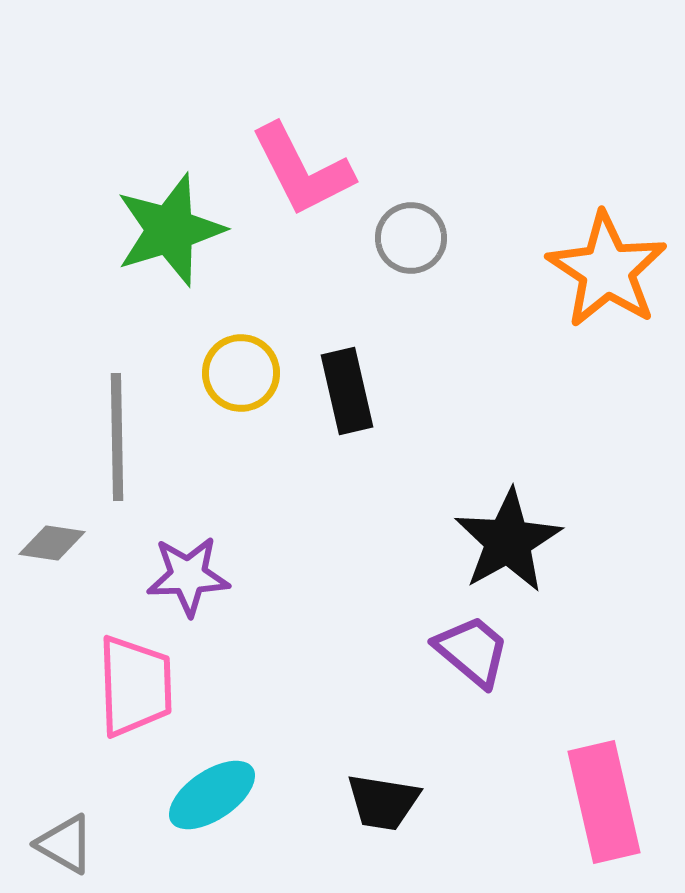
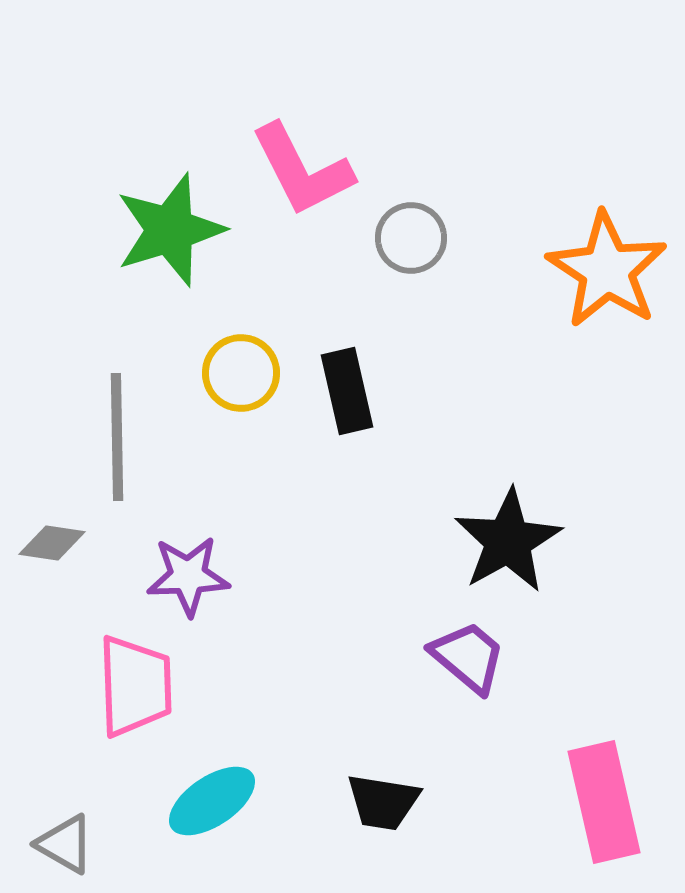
purple trapezoid: moved 4 px left, 6 px down
cyan ellipse: moved 6 px down
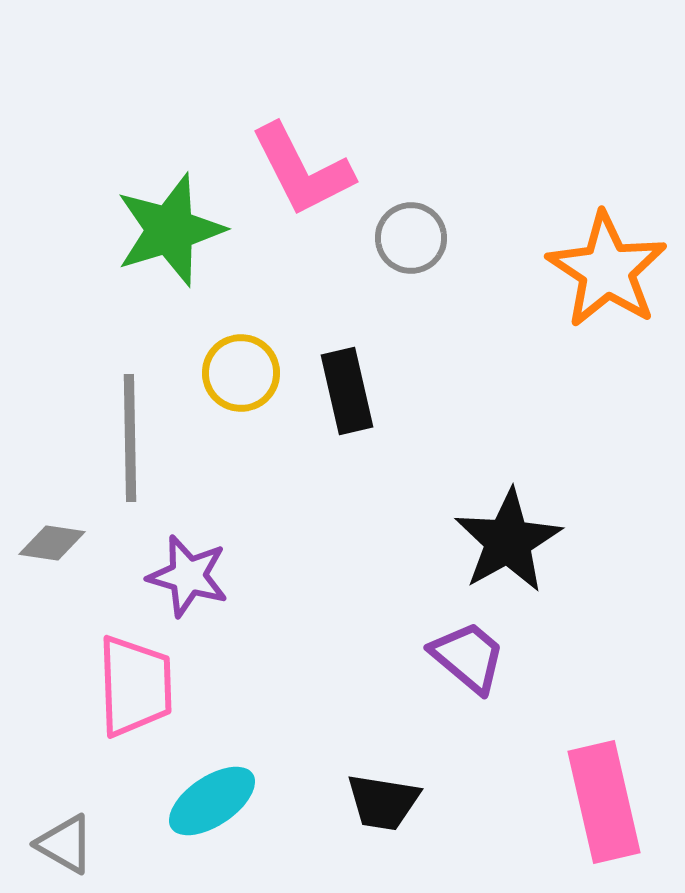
gray line: moved 13 px right, 1 px down
purple star: rotated 18 degrees clockwise
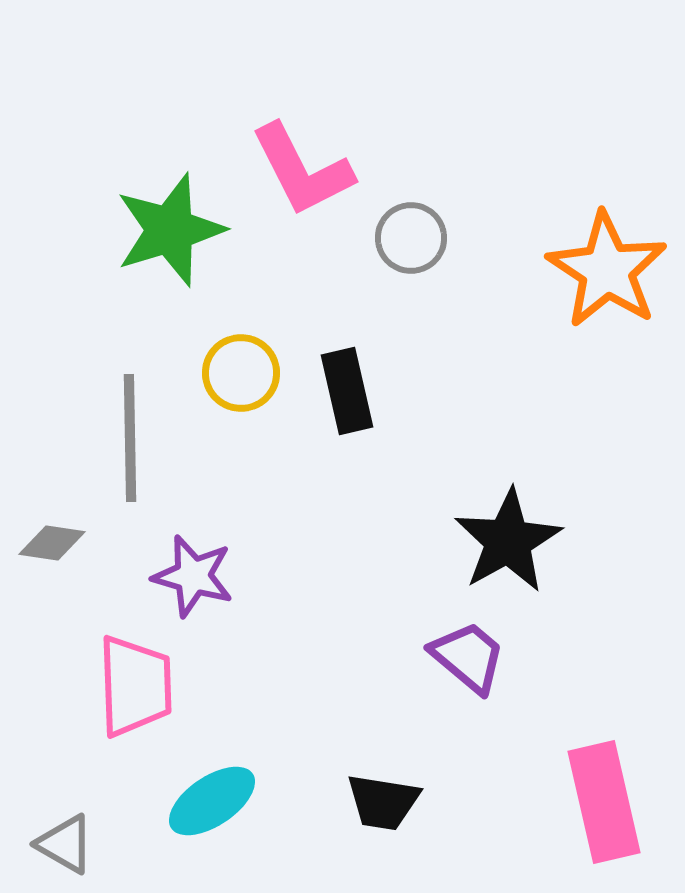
purple star: moved 5 px right
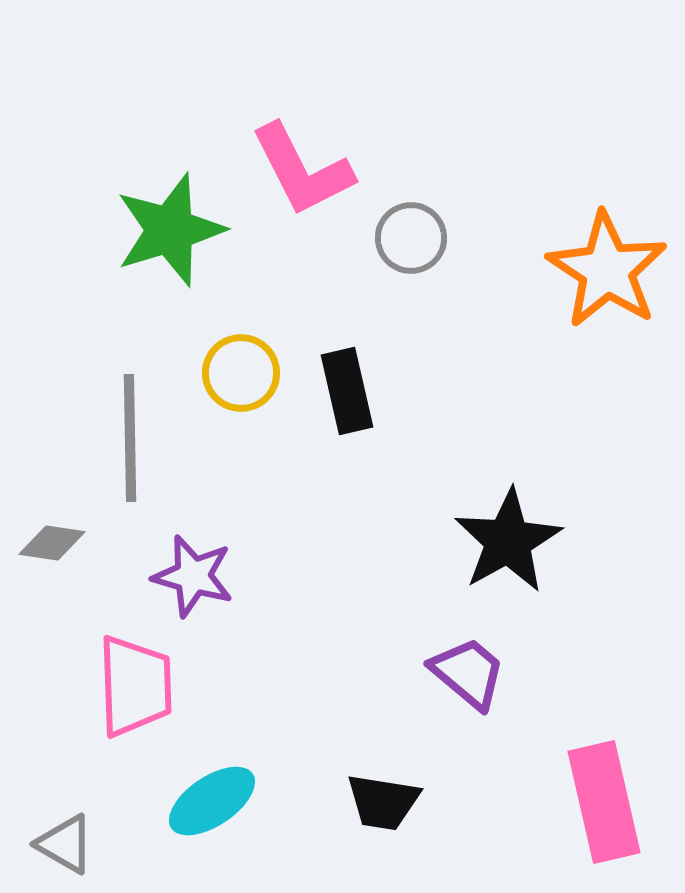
purple trapezoid: moved 16 px down
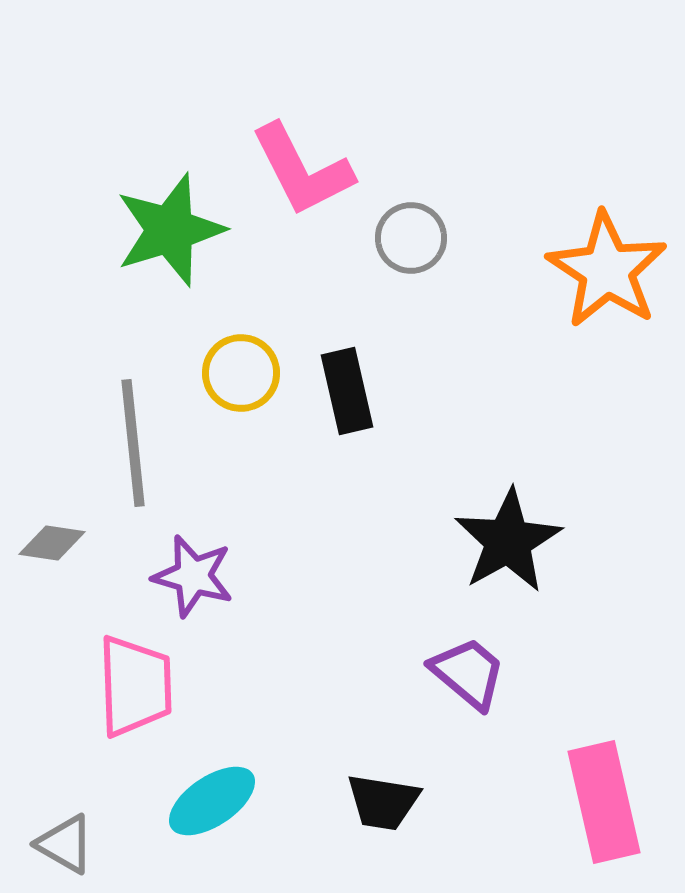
gray line: moved 3 px right, 5 px down; rotated 5 degrees counterclockwise
